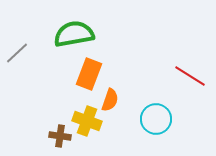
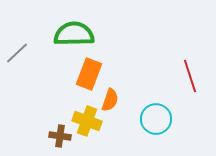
green semicircle: rotated 9 degrees clockwise
red line: rotated 40 degrees clockwise
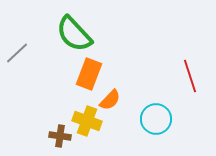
green semicircle: rotated 132 degrees counterclockwise
orange semicircle: rotated 25 degrees clockwise
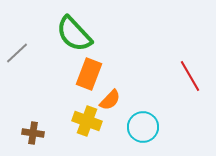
red line: rotated 12 degrees counterclockwise
cyan circle: moved 13 px left, 8 px down
brown cross: moved 27 px left, 3 px up
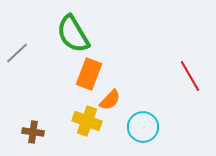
green semicircle: moved 1 px left; rotated 12 degrees clockwise
brown cross: moved 1 px up
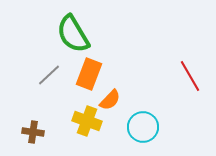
gray line: moved 32 px right, 22 px down
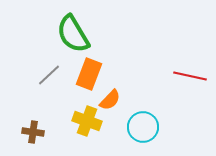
red line: rotated 48 degrees counterclockwise
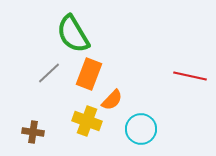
gray line: moved 2 px up
orange semicircle: moved 2 px right
cyan circle: moved 2 px left, 2 px down
